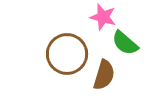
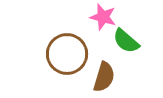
green semicircle: moved 1 px right, 2 px up
brown semicircle: moved 2 px down
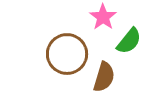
pink star: rotated 20 degrees clockwise
green semicircle: moved 3 px right; rotated 92 degrees counterclockwise
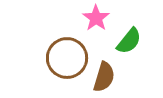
pink star: moved 7 px left, 1 px down
brown circle: moved 4 px down
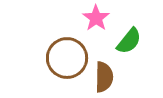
brown semicircle: rotated 16 degrees counterclockwise
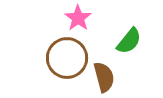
pink star: moved 18 px left
brown semicircle: rotated 16 degrees counterclockwise
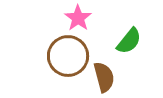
brown circle: moved 1 px right, 2 px up
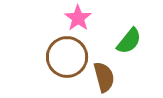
brown circle: moved 1 px left, 1 px down
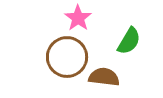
green semicircle: rotated 8 degrees counterclockwise
brown semicircle: rotated 68 degrees counterclockwise
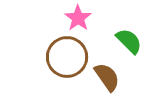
green semicircle: rotated 76 degrees counterclockwise
brown semicircle: moved 3 px right; rotated 48 degrees clockwise
